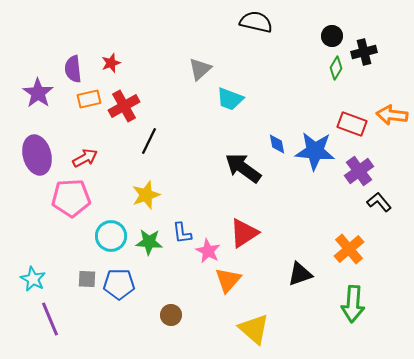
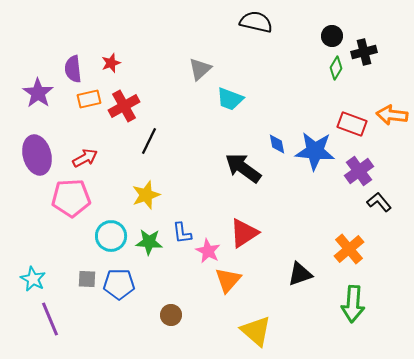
yellow triangle: moved 2 px right, 2 px down
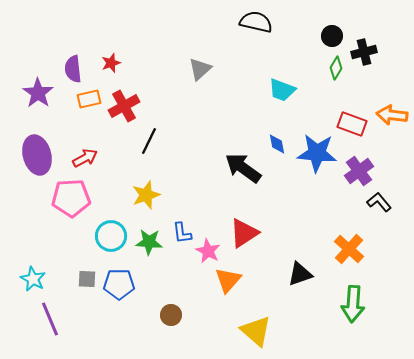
cyan trapezoid: moved 52 px right, 9 px up
blue star: moved 2 px right, 2 px down
orange cross: rotated 8 degrees counterclockwise
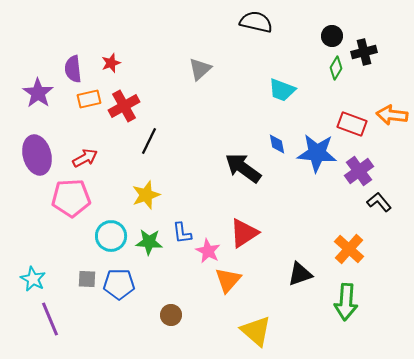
green arrow: moved 7 px left, 2 px up
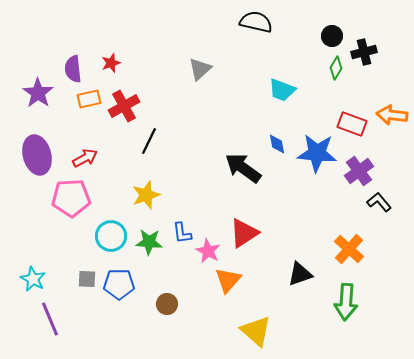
brown circle: moved 4 px left, 11 px up
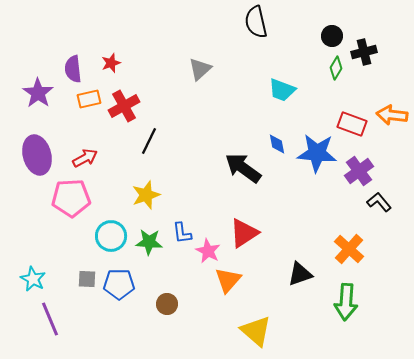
black semicircle: rotated 116 degrees counterclockwise
